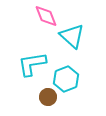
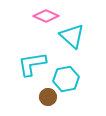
pink diamond: rotated 45 degrees counterclockwise
cyan hexagon: rotated 10 degrees clockwise
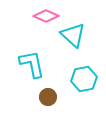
cyan triangle: moved 1 px right, 1 px up
cyan L-shape: rotated 88 degrees clockwise
cyan hexagon: moved 18 px right
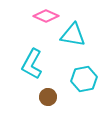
cyan triangle: rotated 32 degrees counterclockwise
cyan L-shape: rotated 140 degrees counterclockwise
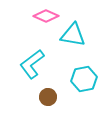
cyan L-shape: rotated 24 degrees clockwise
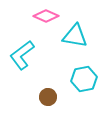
cyan triangle: moved 2 px right, 1 px down
cyan L-shape: moved 10 px left, 9 px up
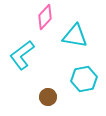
pink diamond: moved 1 px left, 1 px down; rotated 70 degrees counterclockwise
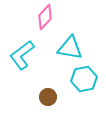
cyan triangle: moved 5 px left, 12 px down
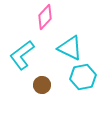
cyan triangle: rotated 16 degrees clockwise
cyan hexagon: moved 1 px left, 2 px up
brown circle: moved 6 px left, 12 px up
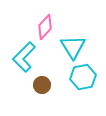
pink diamond: moved 10 px down
cyan triangle: moved 3 px right, 1 px up; rotated 32 degrees clockwise
cyan L-shape: moved 2 px right, 2 px down; rotated 8 degrees counterclockwise
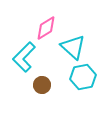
pink diamond: moved 1 px right, 1 px down; rotated 15 degrees clockwise
cyan triangle: rotated 16 degrees counterclockwise
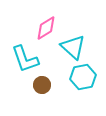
cyan L-shape: moved 1 px right, 2 px down; rotated 64 degrees counterclockwise
